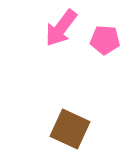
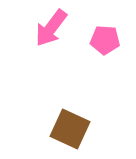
pink arrow: moved 10 px left
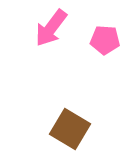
brown square: rotated 6 degrees clockwise
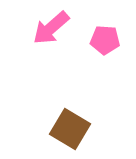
pink arrow: rotated 12 degrees clockwise
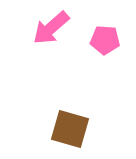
brown square: rotated 15 degrees counterclockwise
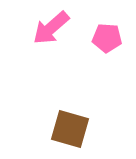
pink pentagon: moved 2 px right, 2 px up
